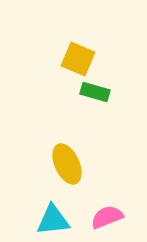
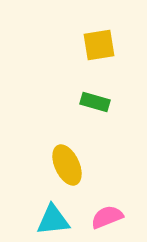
yellow square: moved 21 px right, 14 px up; rotated 32 degrees counterclockwise
green rectangle: moved 10 px down
yellow ellipse: moved 1 px down
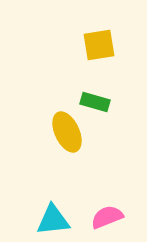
yellow ellipse: moved 33 px up
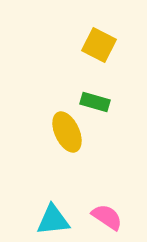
yellow square: rotated 36 degrees clockwise
pink semicircle: rotated 56 degrees clockwise
